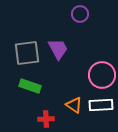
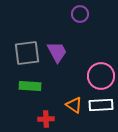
purple trapezoid: moved 1 px left, 3 px down
pink circle: moved 1 px left, 1 px down
green rectangle: rotated 15 degrees counterclockwise
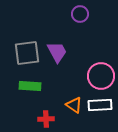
white rectangle: moved 1 px left
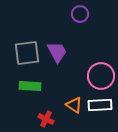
red cross: rotated 28 degrees clockwise
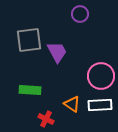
gray square: moved 2 px right, 13 px up
green rectangle: moved 4 px down
orange triangle: moved 2 px left, 1 px up
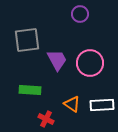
gray square: moved 2 px left
purple trapezoid: moved 8 px down
pink circle: moved 11 px left, 13 px up
white rectangle: moved 2 px right
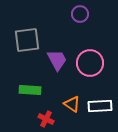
white rectangle: moved 2 px left, 1 px down
